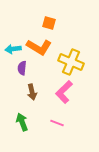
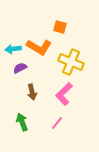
orange square: moved 11 px right, 4 px down
purple semicircle: moved 2 px left; rotated 56 degrees clockwise
pink L-shape: moved 2 px down
pink line: rotated 72 degrees counterclockwise
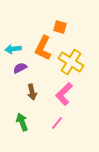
orange L-shape: moved 4 px right, 1 px down; rotated 85 degrees clockwise
yellow cross: rotated 10 degrees clockwise
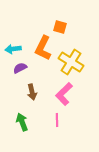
pink line: moved 3 px up; rotated 40 degrees counterclockwise
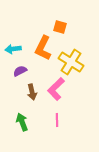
purple semicircle: moved 3 px down
pink L-shape: moved 8 px left, 5 px up
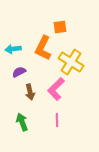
orange square: rotated 24 degrees counterclockwise
purple semicircle: moved 1 px left, 1 px down
brown arrow: moved 2 px left
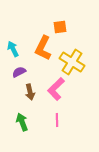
cyan arrow: rotated 70 degrees clockwise
yellow cross: moved 1 px right
